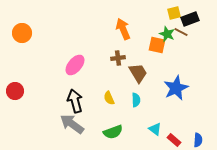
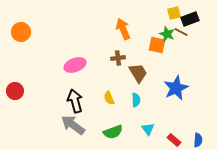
orange circle: moved 1 px left, 1 px up
pink ellipse: rotated 30 degrees clockwise
gray arrow: moved 1 px right, 1 px down
cyan triangle: moved 7 px left; rotated 16 degrees clockwise
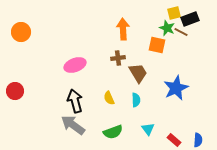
orange arrow: rotated 20 degrees clockwise
green star: moved 6 px up
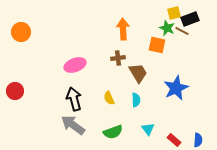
brown line: moved 1 px right, 1 px up
black arrow: moved 1 px left, 2 px up
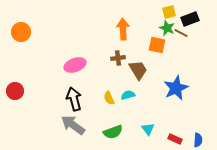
yellow square: moved 5 px left, 1 px up
brown line: moved 1 px left, 2 px down
brown trapezoid: moved 3 px up
cyan semicircle: moved 8 px left, 5 px up; rotated 104 degrees counterclockwise
red rectangle: moved 1 px right, 1 px up; rotated 16 degrees counterclockwise
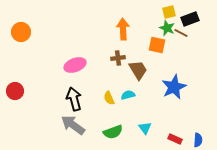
blue star: moved 2 px left, 1 px up
cyan triangle: moved 3 px left, 1 px up
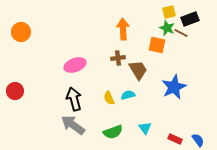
blue semicircle: rotated 40 degrees counterclockwise
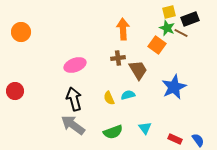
orange square: rotated 24 degrees clockwise
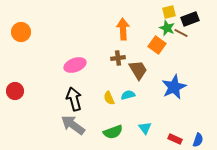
blue semicircle: rotated 56 degrees clockwise
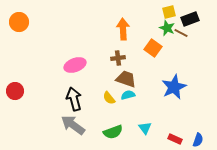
orange circle: moved 2 px left, 10 px up
orange square: moved 4 px left, 3 px down
brown trapezoid: moved 12 px left, 9 px down; rotated 40 degrees counterclockwise
yellow semicircle: rotated 16 degrees counterclockwise
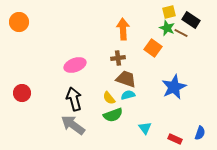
black rectangle: moved 1 px right, 1 px down; rotated 54 degrees clockwise
red circle: moved 7 px right, 2 px down
green semicircle: moved 17 px up
blue semicircle: moved 2 px right, 7 px up
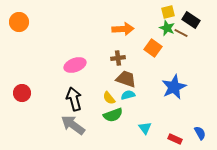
yellow square: moved 1 px left
orange arrow: rotated 90 degrees clockwise
blue semicircle: rotated 48 degrees counterclockwise
